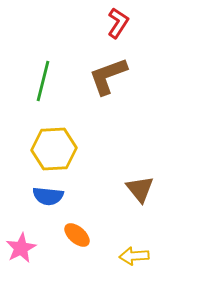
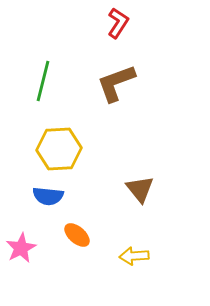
brown L-shape: moved 8 px right, 7 px down
yellow hexagon: moved 5 px right
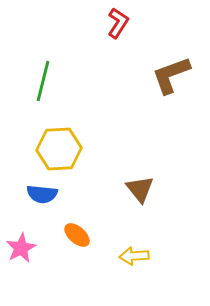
brown L-shape: moved 55 px right, 8 px up
blue semicircle: moved 6 px left, 2 px up
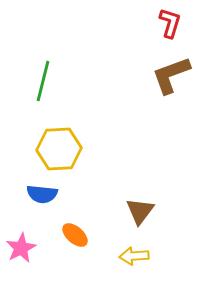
red L-shape: moved 52 px right; rotated 16 degrees counterclockwise
brown triangle: moved 22 px down; rotated 16 degrees clockwise
orange ellipse: moved 2 px left
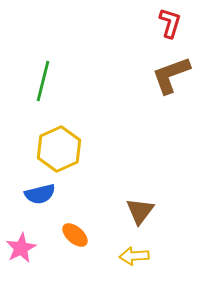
yellow hexagon: rotated 21 degrees counterclockwise
blue semicircle: moved 2 px left; rotated 20 degrees counterclockwise
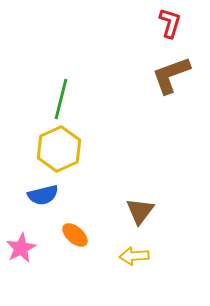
green line: moved 18 px right, 18 px down
blue semicircle: moved 3 px right, 1 px down
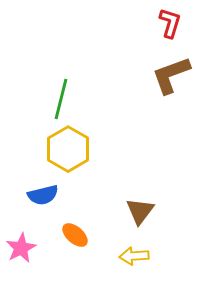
yellow hexagon: moved 9 px right; rotated 6 degrees counterclockwise
